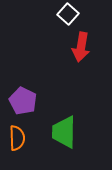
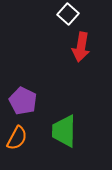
green trapezoid: moved 1 px up
orange semicircle: rotated 30 degrees clockwise
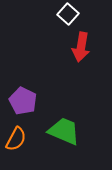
green trapezoid: rotated 112 degrees clockwise
orange semicircle: moved 1 px left, 1 px down
